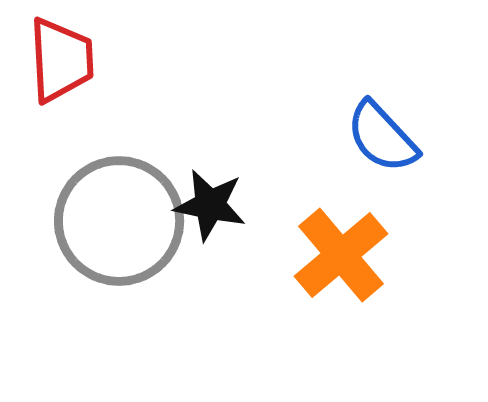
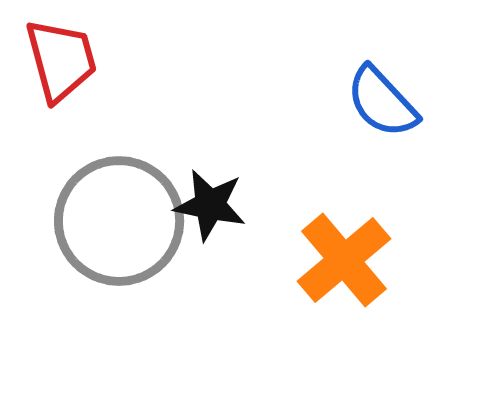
red trapezoid: rotated 12 degrees counterclockwise
blue semicircle: moved 35 px up
orange cross: moved 3 px right, 5 px down
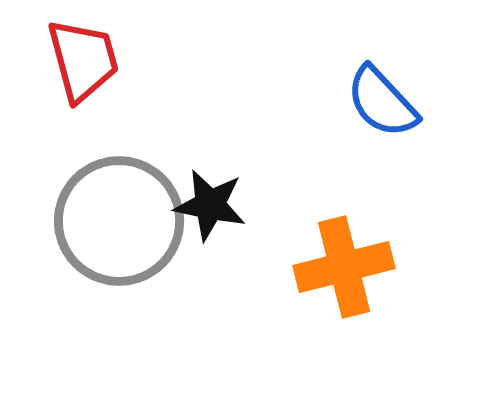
red trapezoid: moved 22 px right
orange cross: moved 7 px down; rotated 26 degrees clockwise
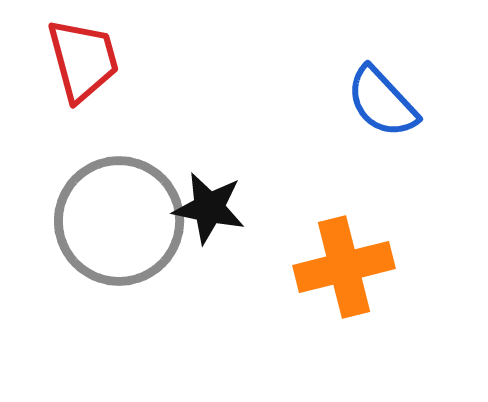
black star: moved 1 px left, 3 px down
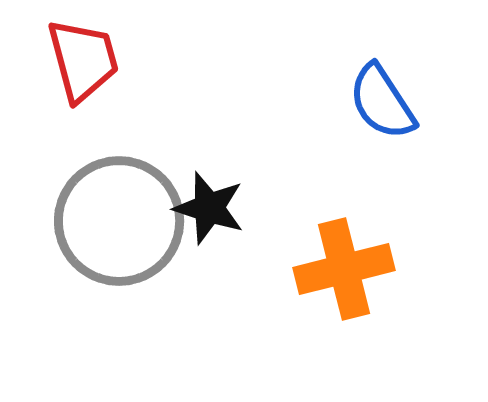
blue semicircle: rotated 10 degrees clockwise
black star: rotated 6 degrees clockwise
orange cross: moved 2 px down
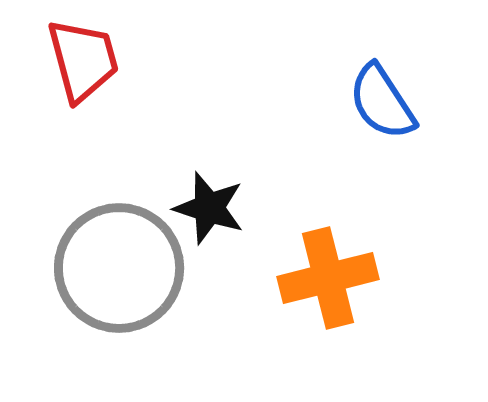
gray circle: moved 47 px down
orange cross: moved 16 px left, 9 px down
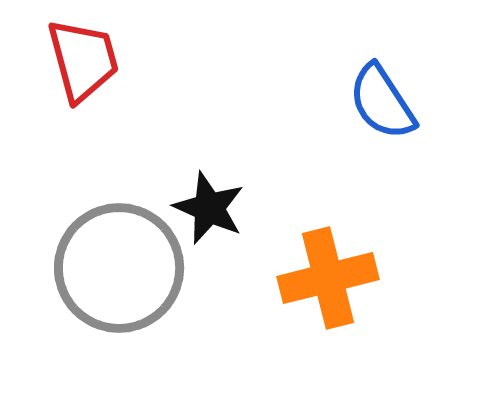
black star: rotated 6 degrees clockwise
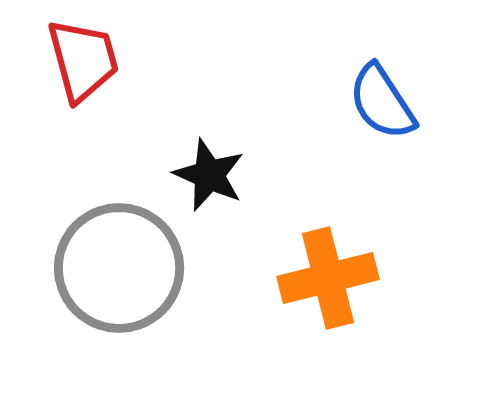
black star: moved 33 px up
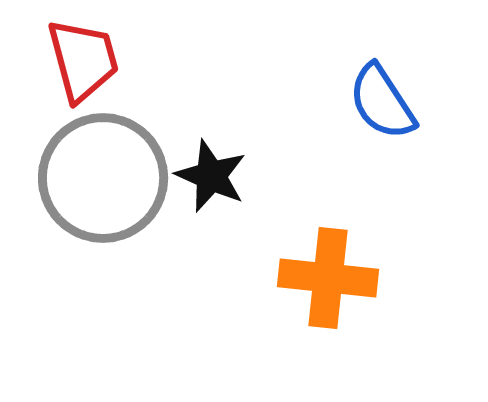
black star: moved 2 px right, 1 px down
gray circle: moved 16 px left, 90 px up
orange cross: rotated 20 degrees clockwise
